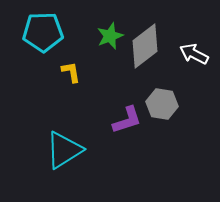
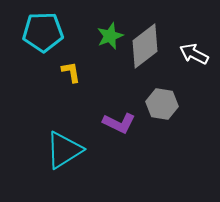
purple L-shape: moved 8 px left, 3 px down; rotated 44 degrees clockwise
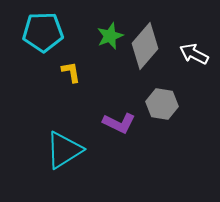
gray diamond: rotated 12 degrees counterclockwise
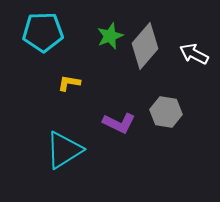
yellow L-shape: moved 2 px left, 11 px down; rotated 70 degrees counterclockwise
gray hexagon: moved 4 px right, 8 px down
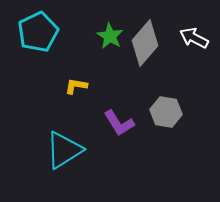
cyan pentagon: moved 5 px left; rotated 24 degrees counterclockwise
green star: rotated 20 degrees counterclockwise
gray diamond: moved 3 px up
white arrow: moved 16 px up
yellow L-shape: moved 7 px right, 3 px down
purple L-shape: rotated 32 degrees clockwise
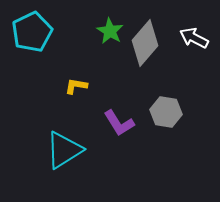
cyan pentagon: moved 6 px left
green star: moved 5 px up
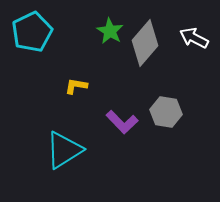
purple L-shape: moved 3 px right, 1 px up; rotated 12 degrees counterclockwise
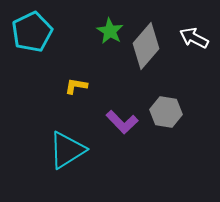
gray diamond: moved 1 px right, 3 px down
cyan triangle: moved 3 px right
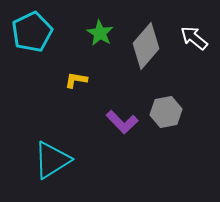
green star: moved 10 px left, 2 px down
white arrow: rotated 12 degrees clockwise
yellow L-shape: moved 6 px up
gray hexagon: rotated 20 degrees counterclockwise
cyan triangle: moved 15 px left, 10 px down
